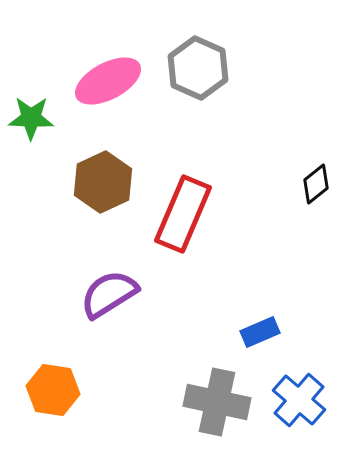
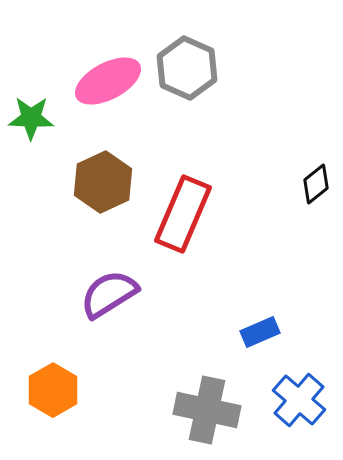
gray hexagon: moved 11 px left
orange hexagon: rotated 21 degrees clockwise
gray cross: moved 10 px left, 8 px down
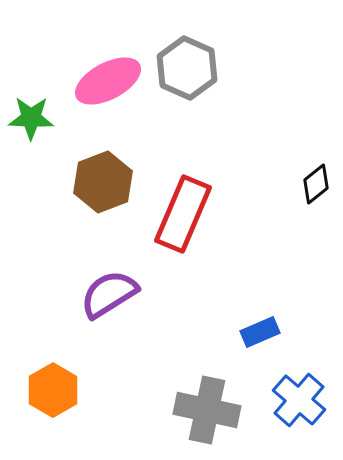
brown hexagon: rotated 4 degrees clockwise
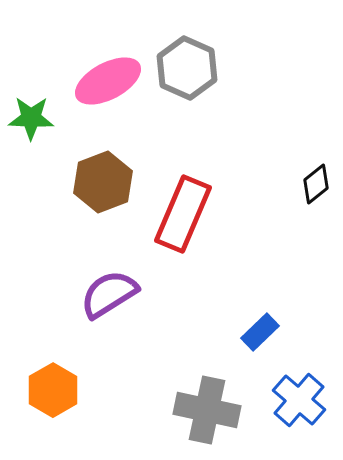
blue rectangle: rotated 21 degrees counterclockwise
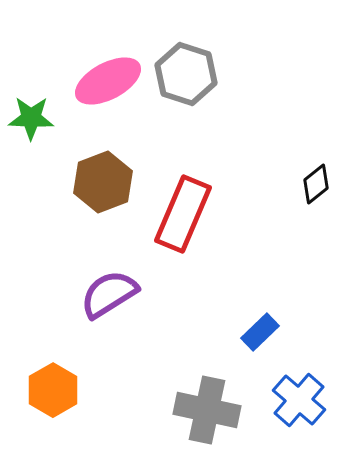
gray hexagon: moved 1 px left, 6 px down; rotated 6 degrees counterclockwise
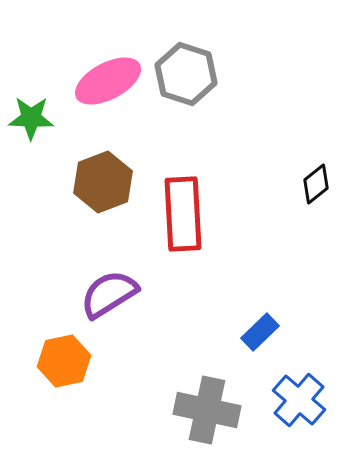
red rectangle: rotated 26 degrees counterclockwise
orange hexagon: moved 11 px right, 29 px up; rotated 18 degrees clockwise
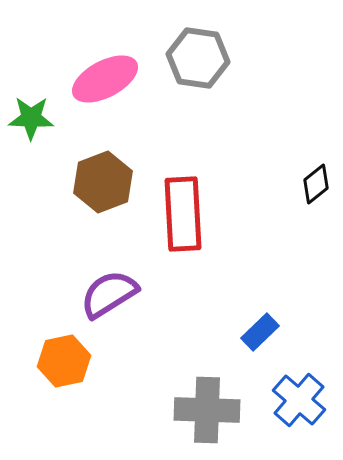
gray hexagon: moved 12 px right, 16 px up; rotated 10 degrees counterclockwise
pink ellipse: moved 3 px left, 2 px up
gray cross: rotated 10 degrees counterclockwise
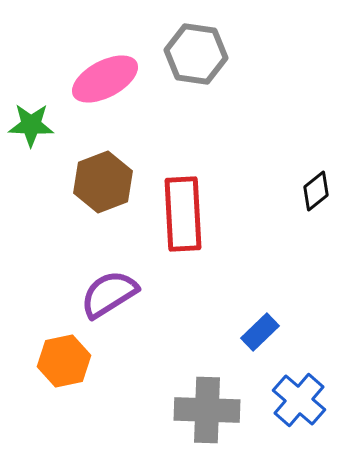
gray hexagon: moved 2 px left, 4 px up
green star: moved 7 px down
black diamond: moved 7 px down
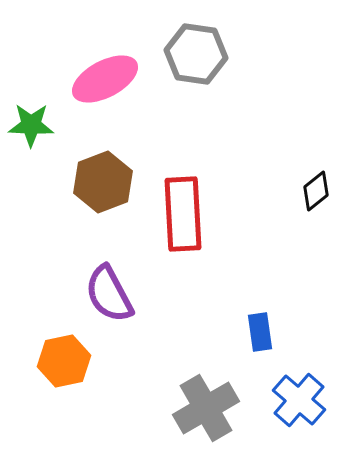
purple semicircle: rotated 86 degrees counterclockwise
blue rectangle: rotated 54 degrees counterclockwise
gray cross: moved 1 px left, 2 px up; rotated 32 degrees counterclockwise
